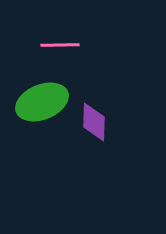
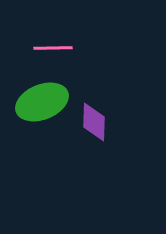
pink line: moved 7 px left, 3 px down
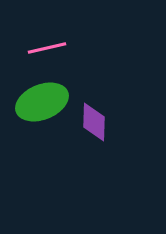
pink line: moved 6 px left; rotated 12 degrees counterclockwise
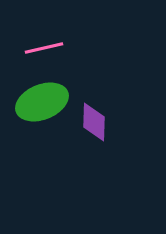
pink line: moved 3 px left
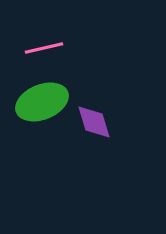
purple diamond: rotated 18 degrees counterclockwise
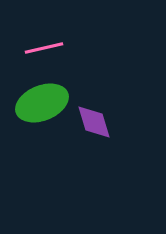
green ellipse: moved 1 px down
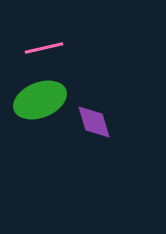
green ellipse: moved 2 px left, 3 px up
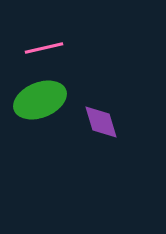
purple diamond: moved 7 px right
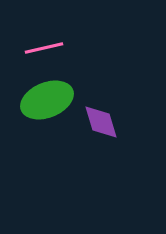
green ellipse: moved 7 px right
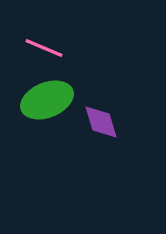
pink line: rotated 36 degrees clockwise
